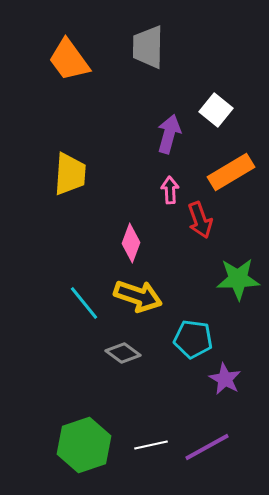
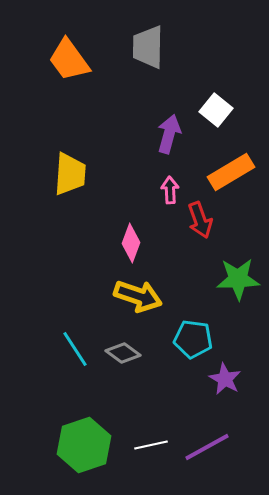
cyan line: moved 9 px left, 46 px down; rotated 6 degrees clockwise
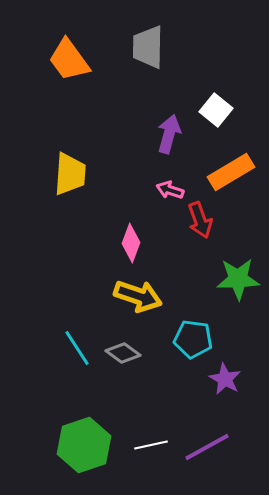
pink arrow: rotated 68 degrees counterclockwise
cyan line: moved 2 px right, 1 px up
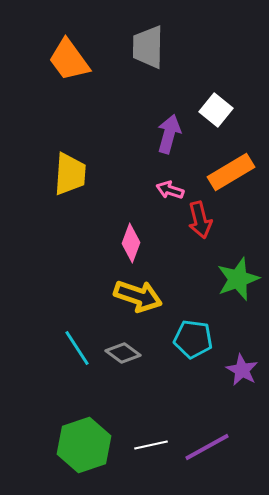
red arrow: rotated 6 degrees clockwise
green star: rotated 18 degrees counterclockwise
purple star: moved 17 px right, 9 px up
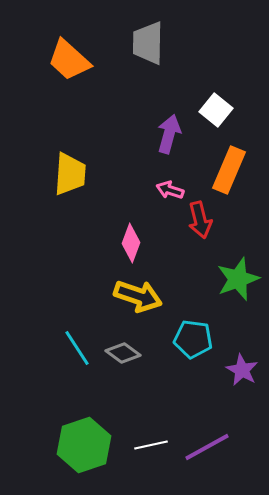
gray trapezoid: moved 4 px up
orange trapezoid: rotated 12 degrees counterclockwise
orange rectangle: moved 2 px left, 2 px up; rotated 36 degrees counterclockwise
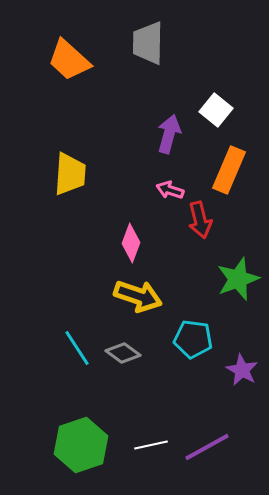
green hexagon: moved 3 px left
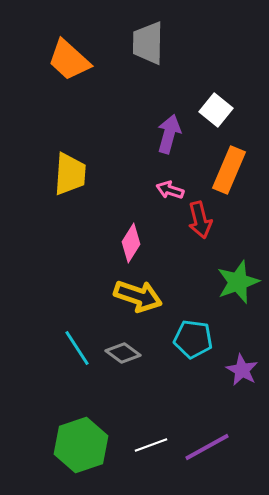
pink diamond: rotated 12 degrees clockwise
green star: moved 3 px down
white line: rotated 8 degrees counterclockwise
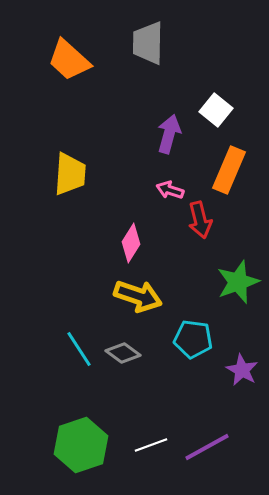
cyan line: moved 2 px right, 1 px down
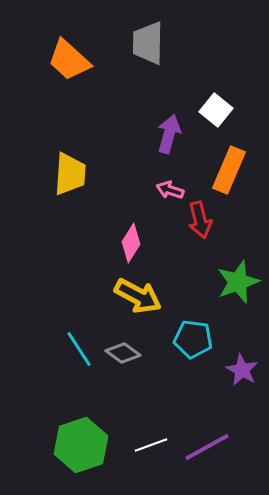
yellow arrow: rotated 9 degrees clockwise
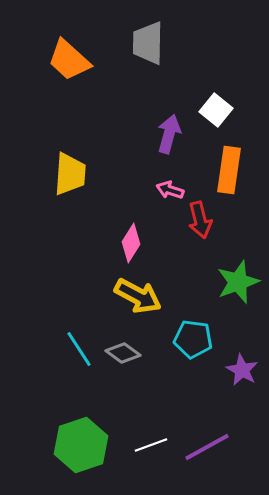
orange rectangle: rotated 15 degrees counterclockwise
